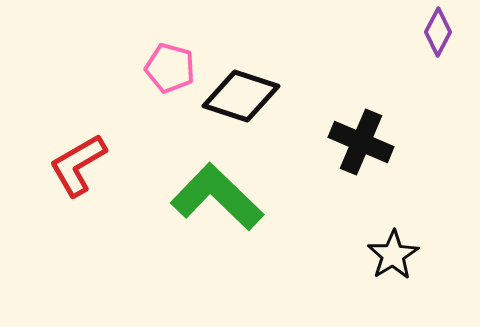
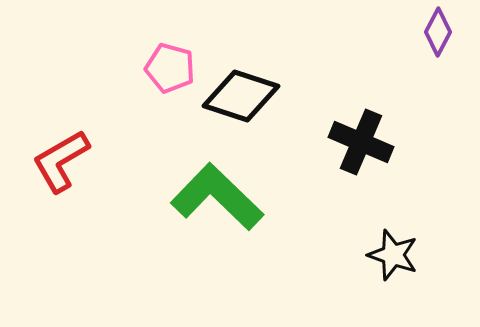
red L-shape: moved 17 px left, 4 px up
black star: rotated 21 degrees counterclockwise
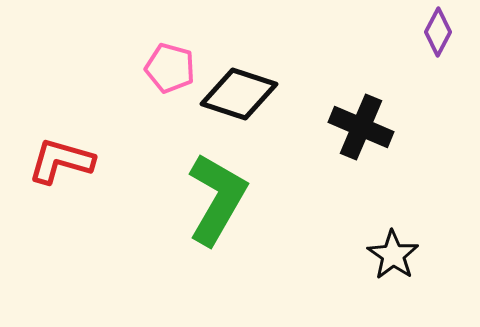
black diamond: moved 2 px left, 2 px up
black cross: moved 15 px up
red L-shape: rotated 46 degrees clockwise
green L-shape: moved 2 px down; rotated 76 degrees clockwise
black star: rotated 15 degrees clockwise
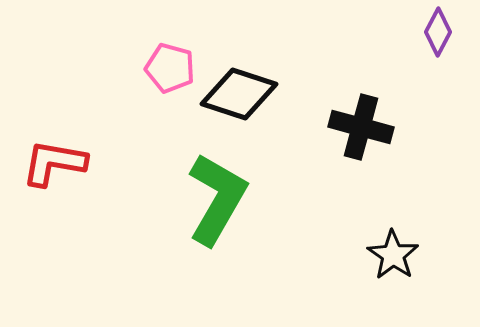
black cross: rotated 8 degrees counterclockwise
red L-shape: moved 7 px left, 2 px down; rotated 6 degrees counterclockwise
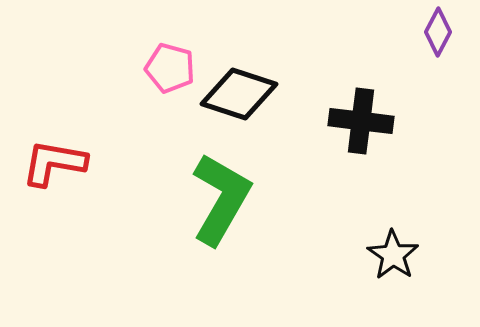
black cross: moved 6 px up; rotated 8 degrees counterclockwise
green L-shape: moved 4 px right
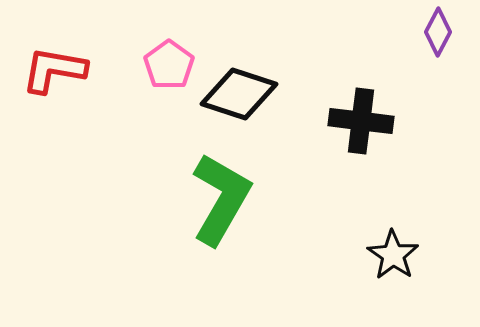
pink pentagon: moved 1 px left, 3 px up; rotated 21 degrees clockwise
red L-shape: moved 93 px up
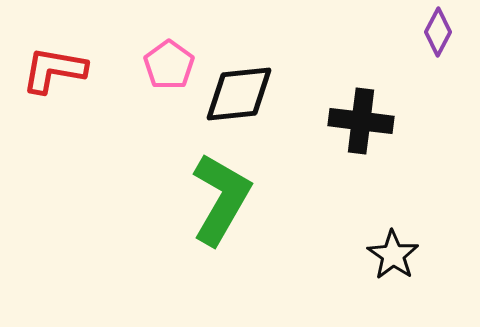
black diamond: rotated 24 degrees counterclockwise
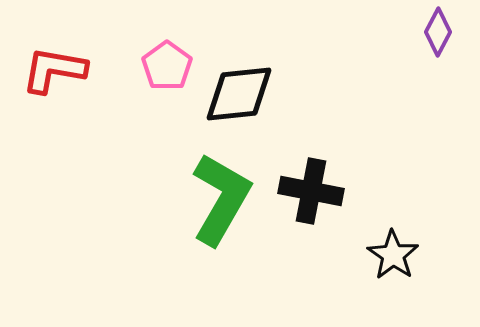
pink pentagon: moved 2 px left, 1 px down
black cross: moved 50 px left, 70 px down; rotated 4 degrees clockwise
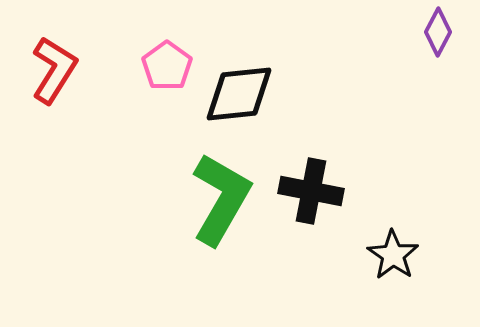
red L-shape: rotated 112 degrees clockwise
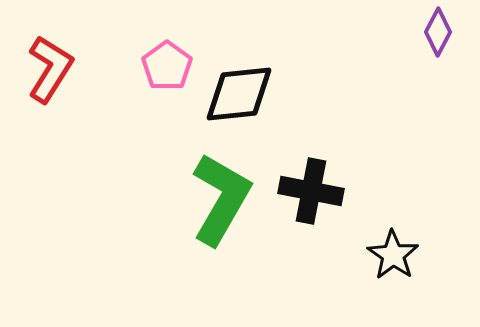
red L-shape: moved 4 px left, 1 px up
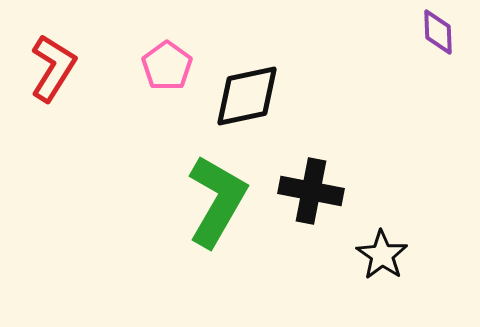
purple diamond: rotated 30 degrees counterclockwise
red L-shape: moved 3 px right, 1 px up
black diamond: moved 8 px right, 2 px down; rotated 6 degrees counterclockwise
green L-shape: moved 4 px left, 2 px down
black star: moved 11 px left
